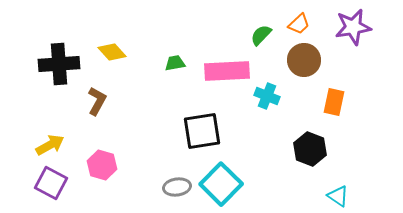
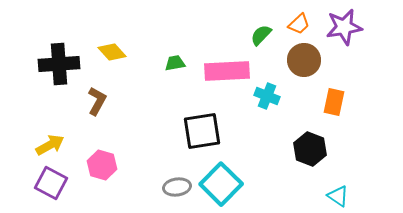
purple star: moved 9 px left
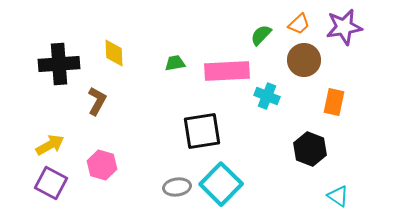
yellow diamond: moved 2 px right, 1 px down; rotated 40 degrees clockwise
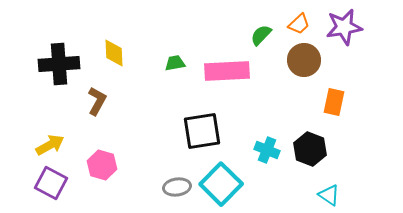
cyan cross: moved 54 px down
cyan triangle: moved 9 px left, 1 px up
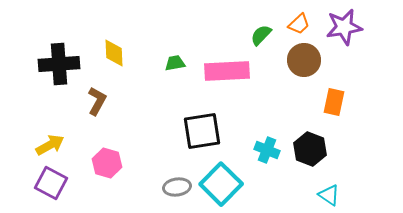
pink hexagon: moved 5 px right, 2 px up
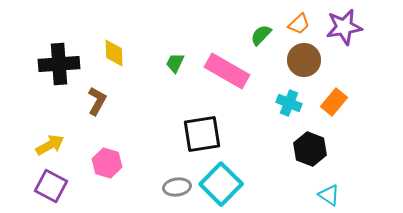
green trapezoid: rotated 55 degrees counterclockwise
pink rectangle: rotated 33 degrees clockwise
orange rectangle: rotated 28 degrees clockwise
black square: moved 3 px down
cyan cross: moved 22 px right, 47 px up
purple square: moved 3 px down
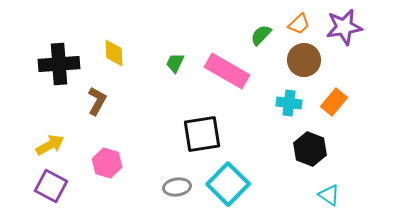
cyan cross: rotated 15 degrees counterclockwise
cyan square: moved 7 px right
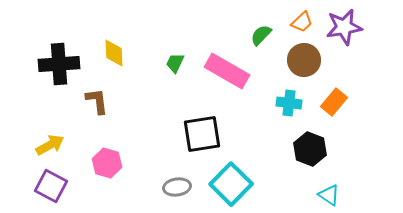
orange trapezoid: moved 3 px right, 2 px up
brown L-shape: rotated 36 degrees counterclockwise
cyan square: moved 3 px right
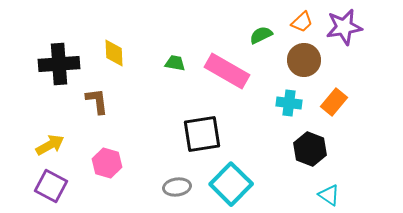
green semicircle: rotated 20 degrees clockwise
green trapezoid: rotated 75 degrees clockwise
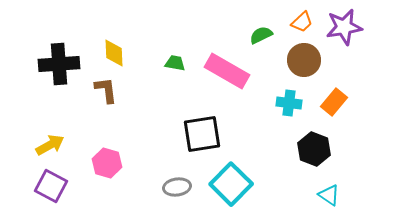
brown L-shape: moved 9 px right, 11 px up
black hexagon: moved 4 px right
